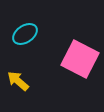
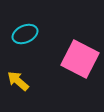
cyan ellipse: rotated 10 degrees clockwise
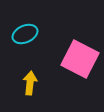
yellow arrow: moved 12 px right, 2 px down; rotated 55 degrees clockwise
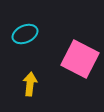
yellow arrow: moved 1 px down
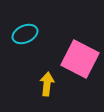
yellow arrow: moved 17 px right
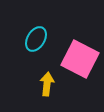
cyan ellipse: moved 11 px right, 5 px down; rotated 35 degrees counterclockwise
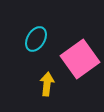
pink square: rotated 27 degrees clockwise
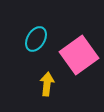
pink square: moved 1 px left, 4 px up
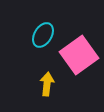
cyan ellipse: moved 7 px right, 4 px up
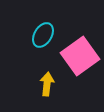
pink square: moved 1 px right, 1 px down
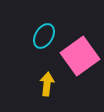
cyan ellipse: moved 1 px right, 1 px down
